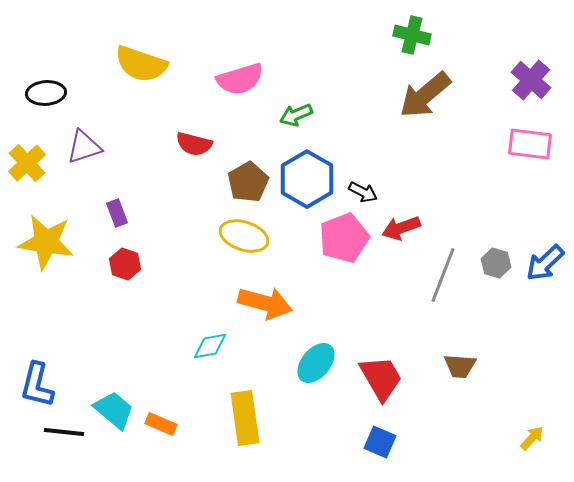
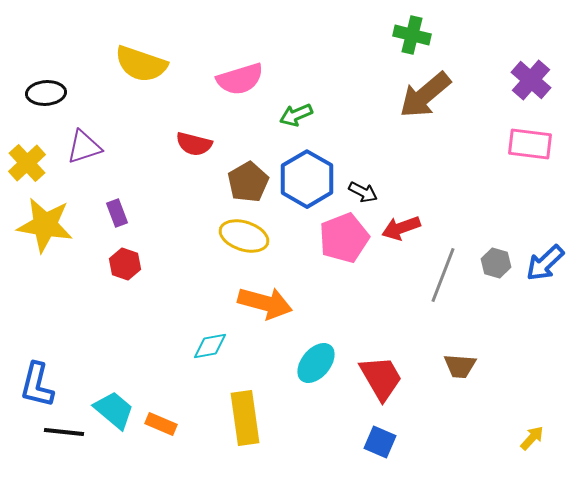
yellow star: moved 1 px left, 17 px up
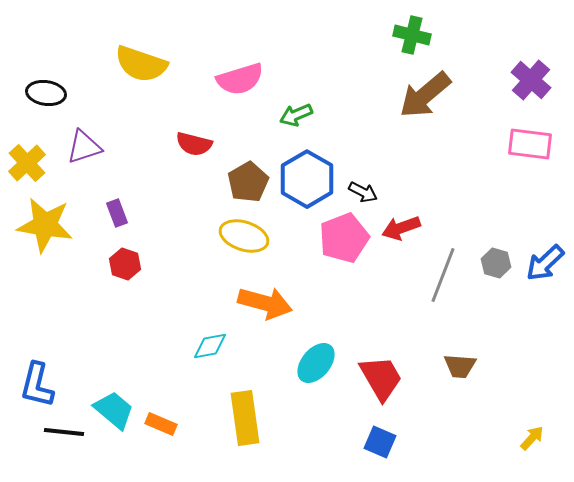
black ellipse: rotated 12 degrees clockwise
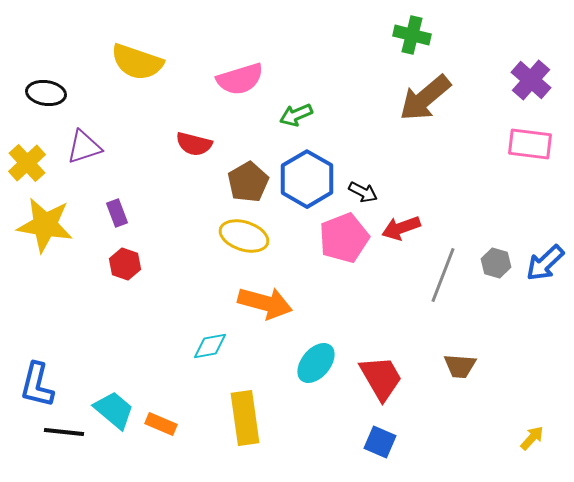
yellow semicircle: moved 4 px left, 2 px up
brown arrow: moved 3 px down
